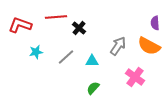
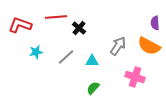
pink cross: rotated 18 degrees counterclockwise
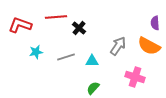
gray line: rotated 24 degrees clockwise
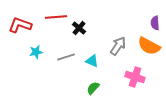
cyan triangle: rotated 24 degrees clockwise
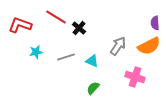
red line: rotated 35 degrees clockwise
orange semicircle: rotated 55 degrees counterclockwise
